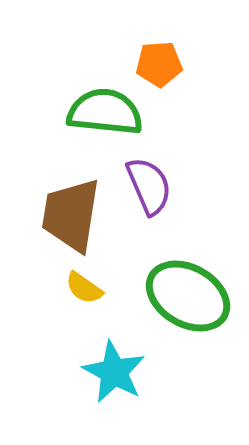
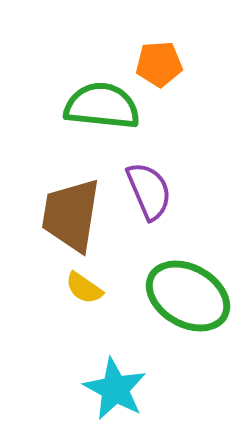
green semicircle: moved 3 px left, 6 px up
purple semicircle: moved 5 px down
cyan star: moved 1 px right, 17 px down
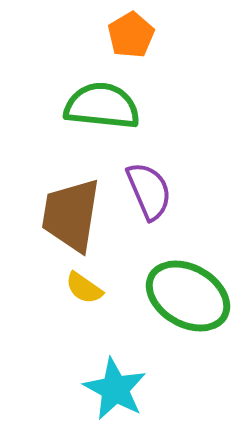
orange pentagon: moved 28 px left, 29 px up; rotated 27 degrees counterclockwise
